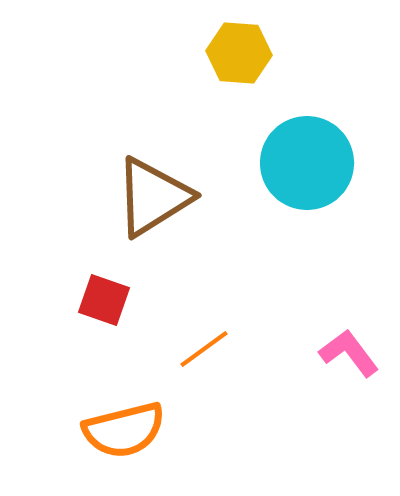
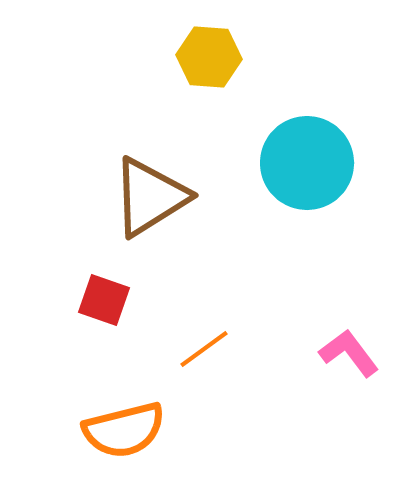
yellow hexagon: moved 30 px left, 4 px down
brown triangle: moved 3 px left
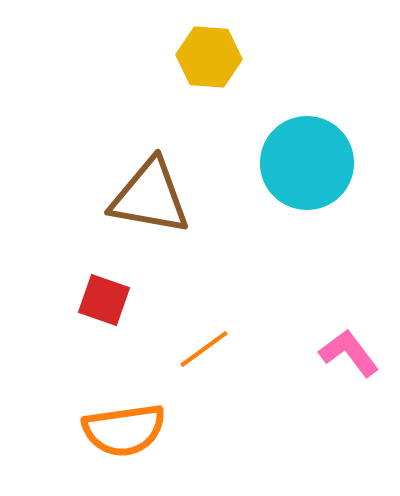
brown triangle: rotated 42 degrees clockwise
orange semicircle: rotated 6 degrees clockwise
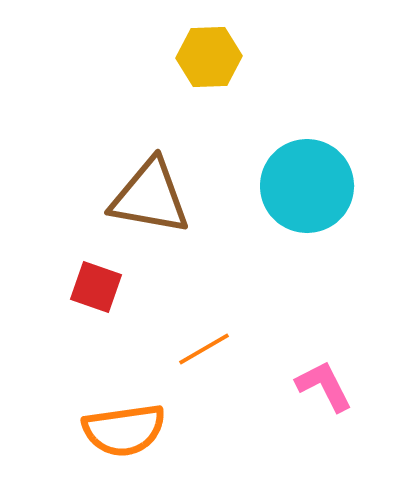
yellow hexagon: rotated 6 degrees counterclockwise
cyan circle: moved 23 px down
red square: moved 8 px left, 13 px up
orange line: rotated 6 degrees clockwise
pink L-shape: moved 25 px left, 33 px down; rotated 10 degrees clockwise
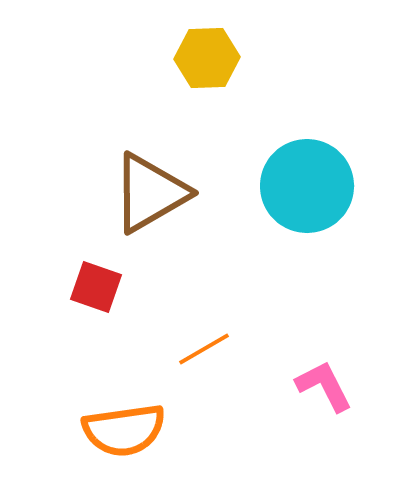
yellow hexagon: moved 2 px left, 1 px down
brown triangle: moved 4 px up; rotated 40 degrees counterclockwise
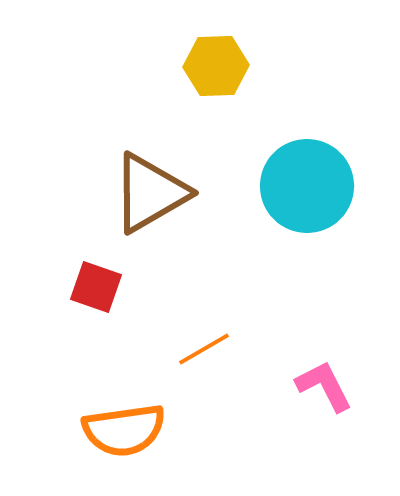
yellow hexagon: moved 9 px right, 8 px down
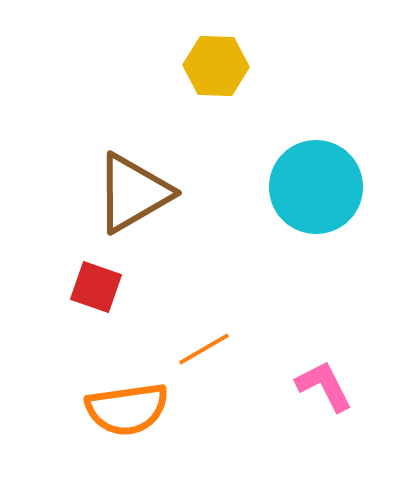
yellow hexagon: rotated 4 degrees clockwise
cyan circle: moved 9 px right, 1 px down
brown triangle: moved 17 px left
orange semicircle: moved 3 px right, 21 px up
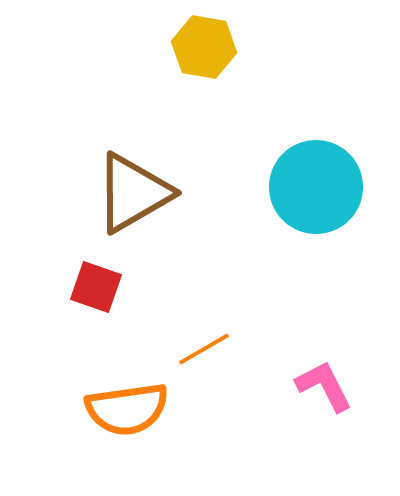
yellow hexagon: moved 12 px left, 19 px up; rotated 8 degrees clockwise
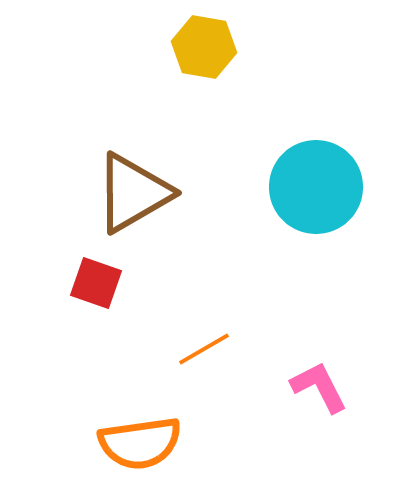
red square: moved 4 px up
pink L-shape: moved 5 px left, 1 px down
orange semicircle: moved 13 px right, 34 px down
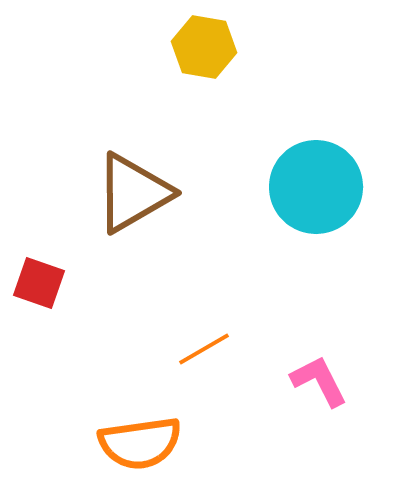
red square: moved 57 px left
pink L-shape: moved 6 px up
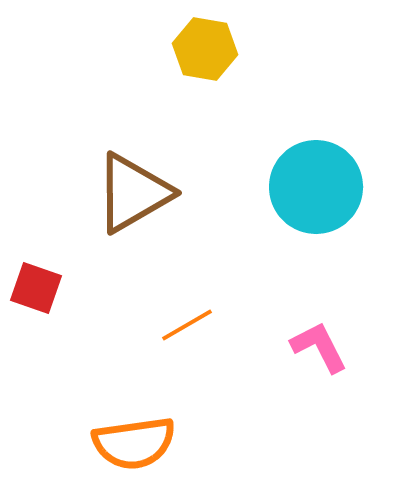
yellow hexagon: moved 1 px right, 2 px down
red square: moved 3 px left, 5 px down
orange line: moved 17 px left, 24 px up
pink L-shape: moved 34 px up
orange semicircle: moved 6 px left
